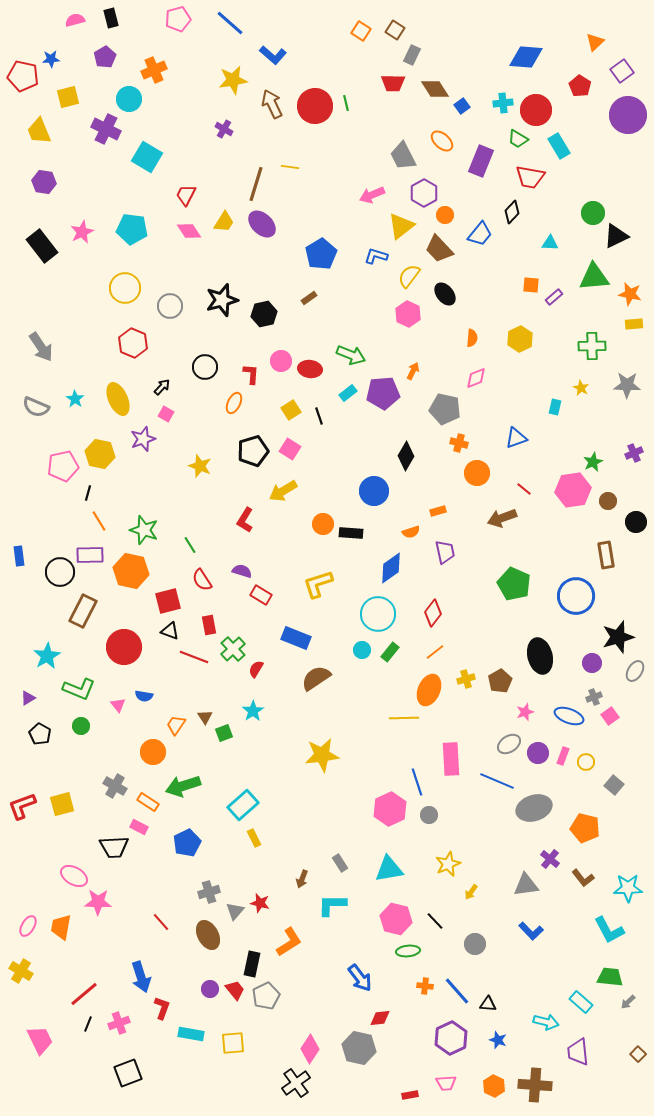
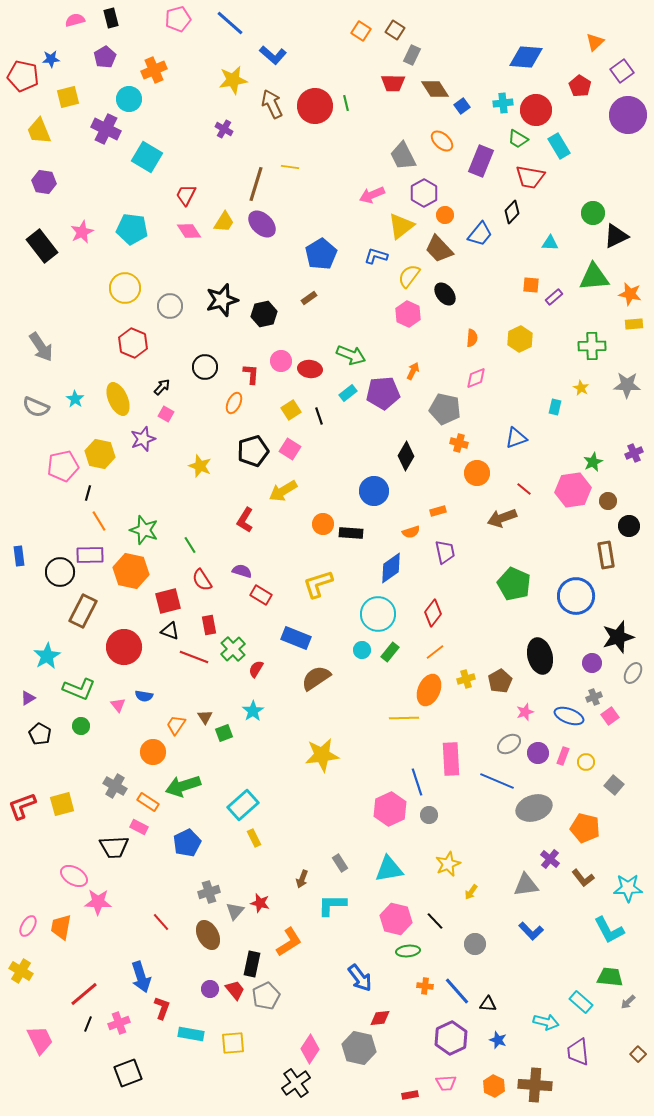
black circle at (636, 522): moved 7 px left, 4 px down
gray ellipse at (635, 671): moved 2 px left, 2 px down
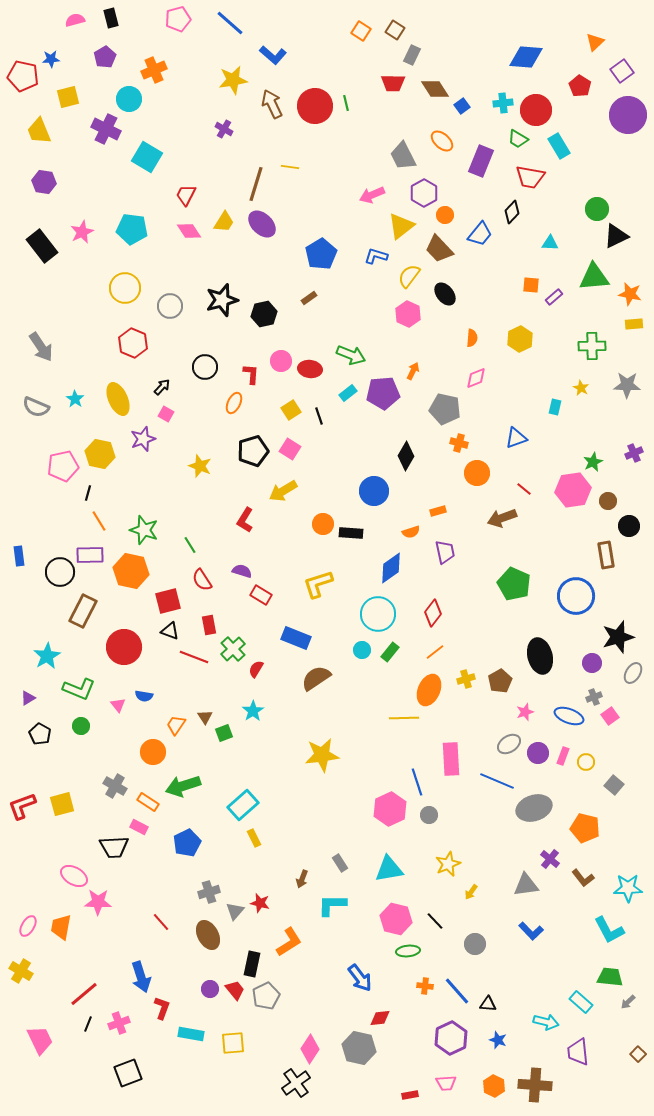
green circle at (593, 213): moved 4 px right, 4 px up
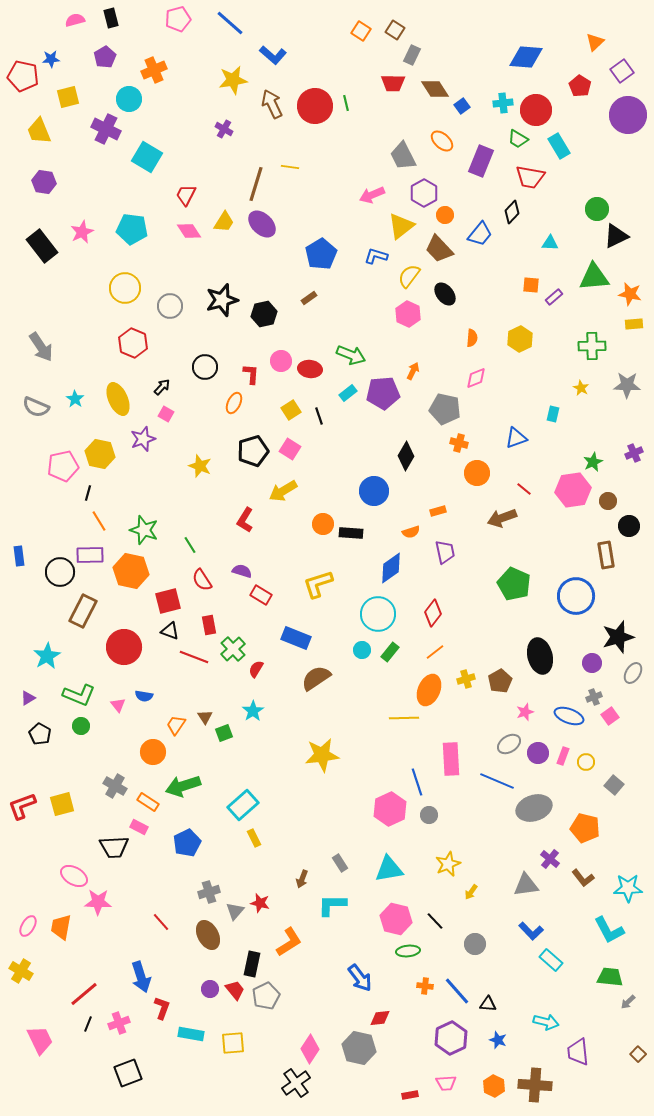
cyan rectangle at (555, 407): moved 2 px left, 7 px down
green L-shape at (79, 689): moved 6 px down
cyan rectangle at (581, 1002): moved 30 px left, 42 px up
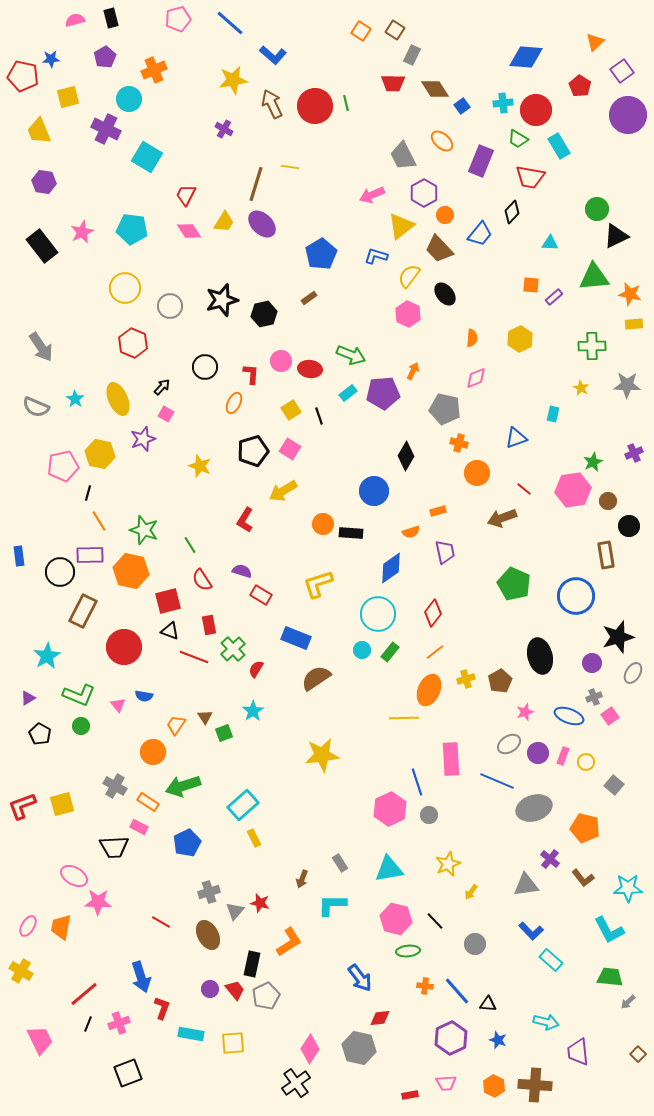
red line at (161, 922): rotated 18 degrees counterclockwise
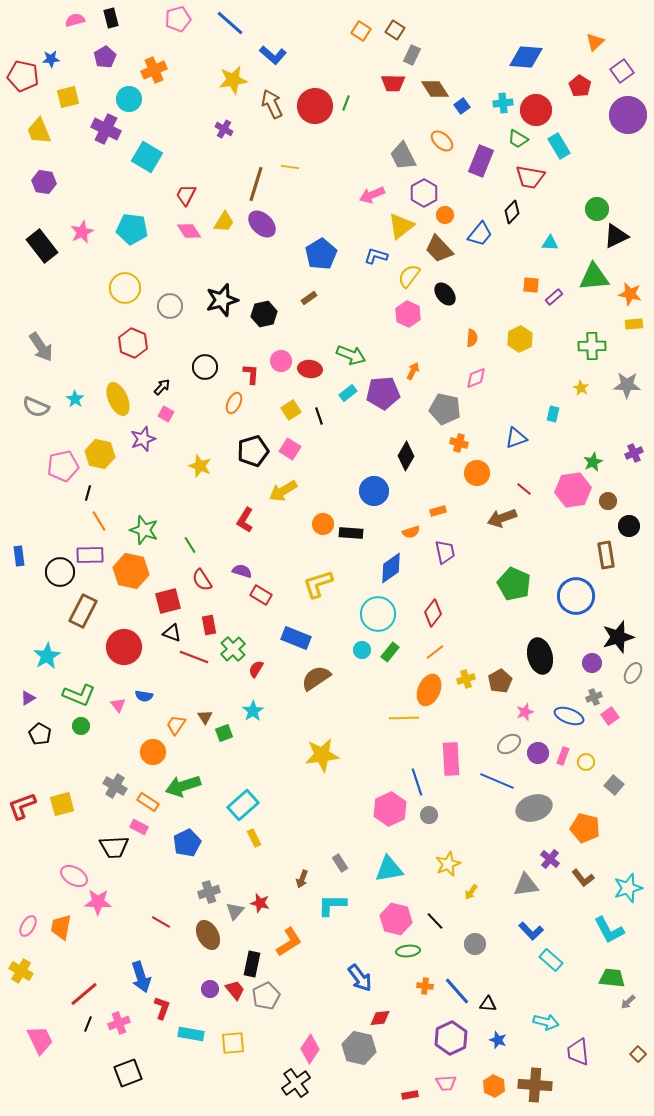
green line at (346, 103): rotated 35 degrees clockwise
black triangle at (170, 631): moved 2 px right, 2 px down
cyan star at (628, 888): rotated 16 degrees counterclockwise
green trapezoid at (610, 977): moved 2 px right, 1 px down
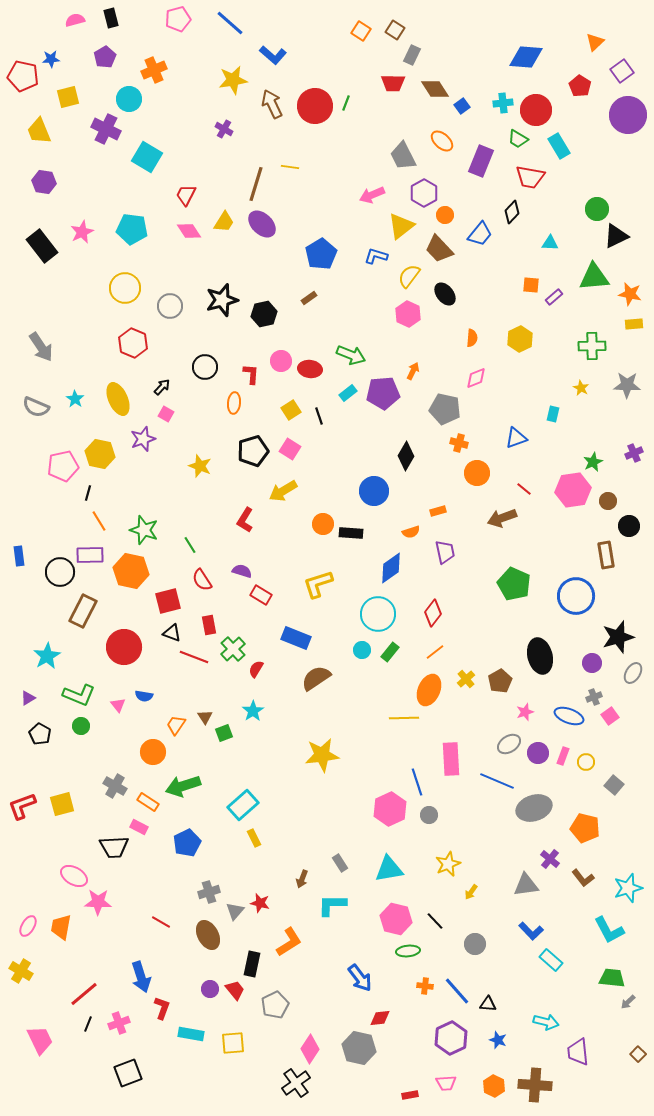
orange ellipse at (234, 403): rotated 20 degrees counterclockwise
yellow cross at (466, 679): rotated 24 degrees counterclockwise
gray pentagon at (266, 996): moved 9 px right, 9 px down
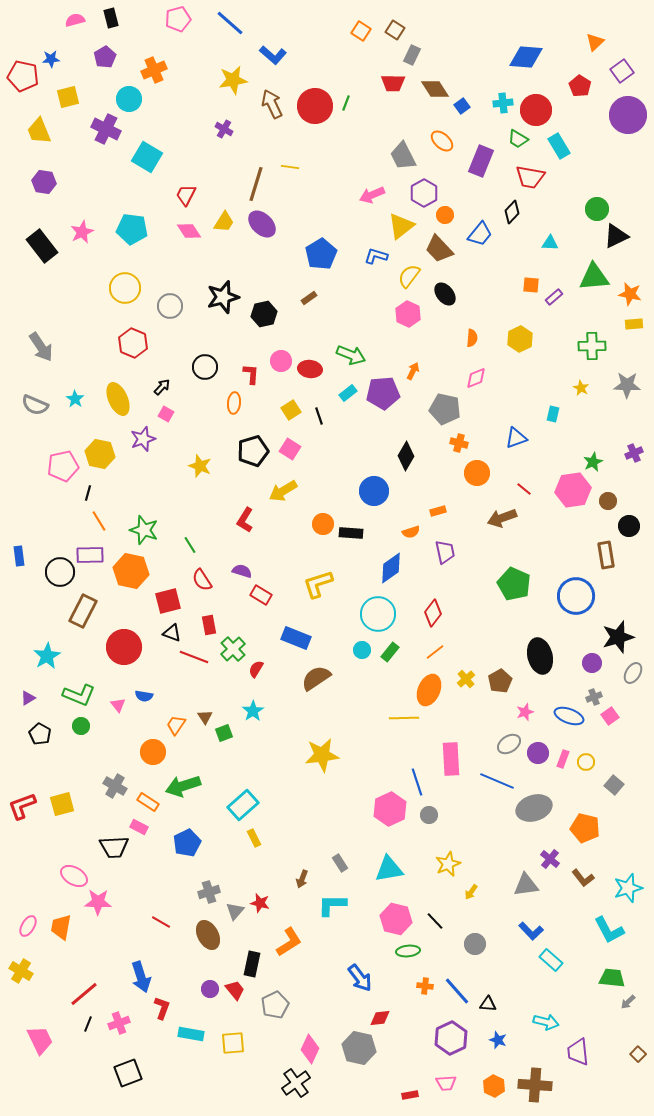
black star at (222, 300): moved 1 px right, 3 px up
gray semicircle at (36, 407): moved 1 px left, 2 px up
pink rectangle at (563, 756): moved 3 px down
pink diamond at (310, 1049): rotated 8 degrees counterclockwise
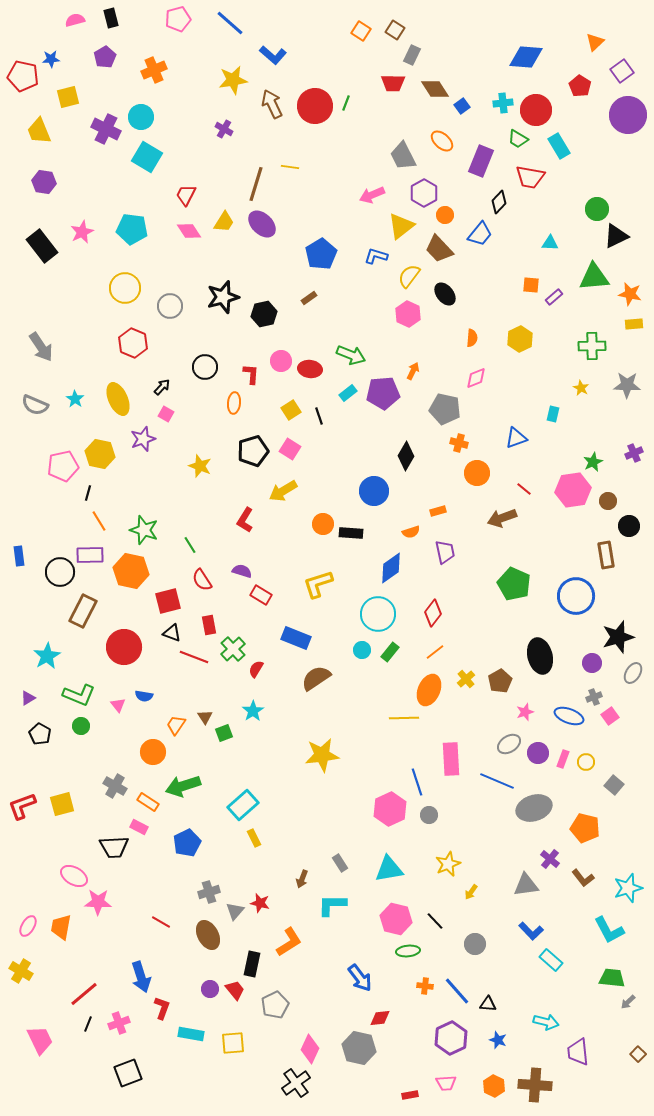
cyan circle at (129, 99): moved 12 px right, 18 px down
black diamond at (512, 212): moved 13 px left, 10 px up
